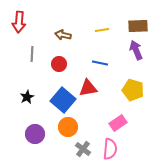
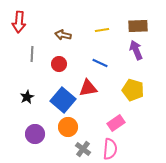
blue line: rotated 14 degrees clockwise
pink rectangle: moved 2 px left
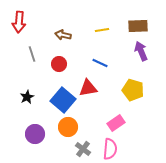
purple arrow: moved 5 px right, 1 px down
gray line: rotated 21 degrees counterclockwise
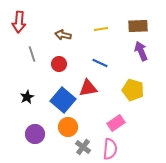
yellow line: moved 1 px left, 1 px up
gray cross: moved 2 px up
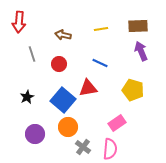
pink rectangle: moved 1 px right
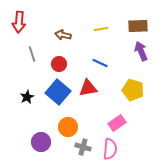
blue square: moved 5 px left, 8 px up
purple circle: moved 6 px right, 8 px down
gray cross: rotated 21 degrees counterclockwise
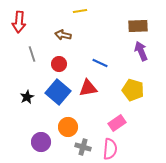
yellow line: moved 21 px left, 18 px up
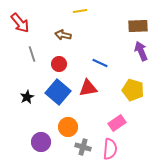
red arrow: moved 1 px right, 1 px down; rotated 45 degrees counterclockwise
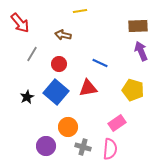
gray line: rotated 49 degrees clockwise
blue square: moved 2 px left
purple circle: moved 5 px right, 4 px down
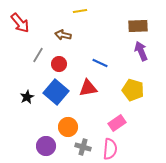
gray line: moved 6 px right, 1 px down
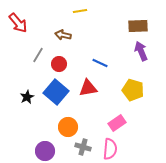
red arrow: moved 2 px left
purple circle: moved 1 px left, 5 px down
